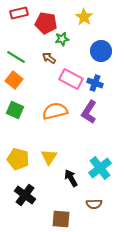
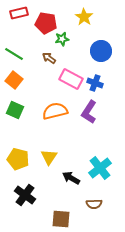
green line: moved 2 px left, 3 px up
black arrow: rotated 30 degrees counterclockwise
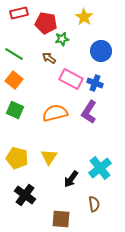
orange semicircle: moved 2 px down
yellow pentagon: moved 1 px left, 1 px up
black arrow: moved 1 px down; rotated 84 degrees counterclockwise
brown semicircle: rotated 98 degrees counterclockwise
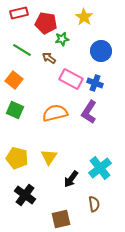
green line: moved 8 px right, 4 px up
brown square: rotated 18 degrees counterclockwise
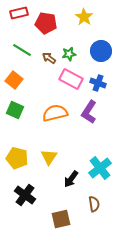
green star: moved 7 px right, 15 px down
blue cross: moved 3 px right
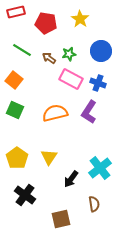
red rectangle: moved 3 px left, 1 px up
yellow star: moved 4 px left, 2 px down
yellow pentagon: rotated 20 degrees clockwise
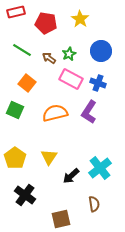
green star: rotated 16 degrees counterclockwise
orange square: moved 13 px right, 3 px down
yellow pentagon: moved 2 px left
black arrow: moved 3 px up; rotated 12 degrees clockwise
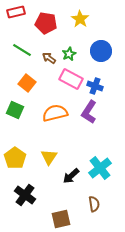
blue cross: moved 3 px left, 3 px down
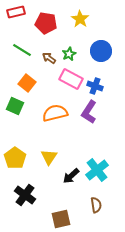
green square: moved 4 px up
cyan cross: moved 3 px left, 2 px down
brown semicircle: moved 2 px right, 1 px down
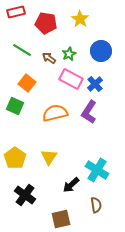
blue cross: moved 2 px up; rotated 28 degrees clockwise
cyan cross: rotated 20 degrees counterclockwise
black arrow: moved 9 px down
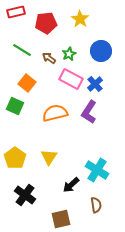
red pentagon: rotated 15 degrees counterclockwise
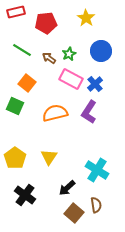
yellow star: moved 6 px right, 1 px up
black arrow: moved 4 px left, 3 px down
brown square: moved 13 px right, 6 px up; rotated 36 degrees counterclockwise
